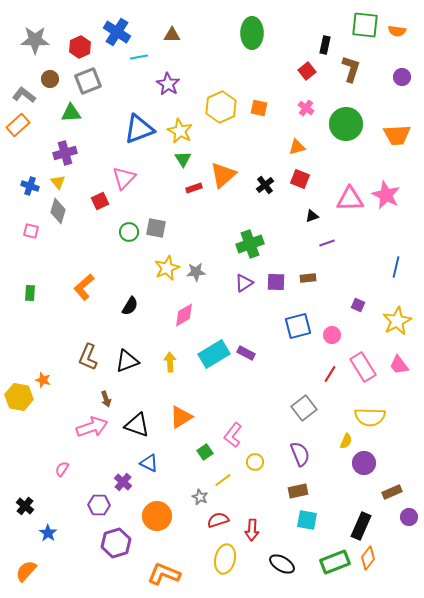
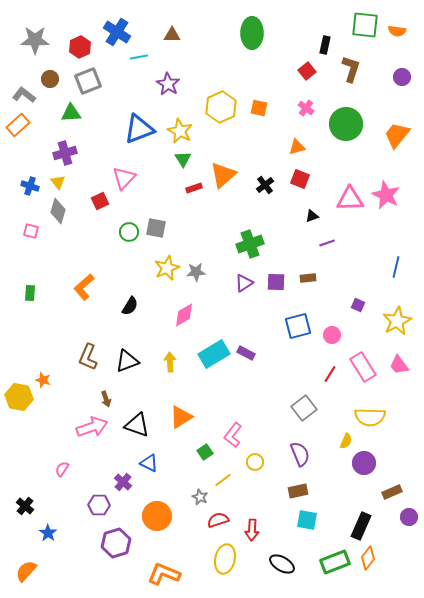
orange trapezoid at (397, 135): rotated 132 degrees clockwise
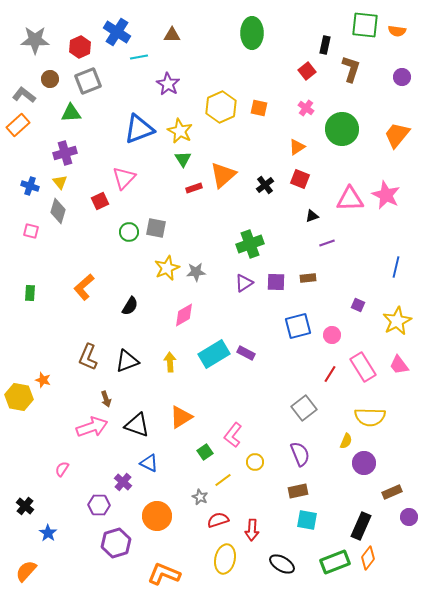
green circle at (346, 124): moved 4 px left, 5 px down
orange triangle at (297, 147): rotated 18 degrees counterclockwise
yellow triangle at (58, 182): moved 2 px right
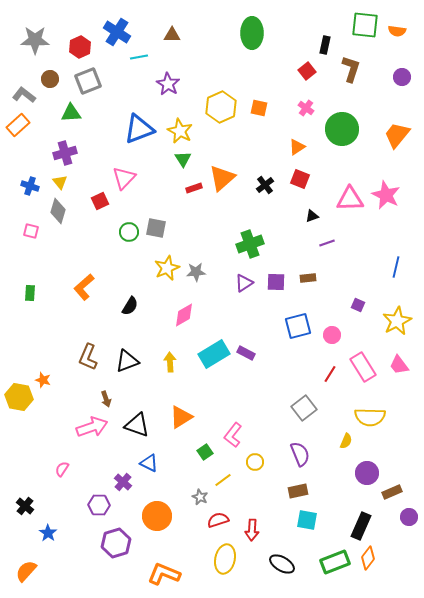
orange triangle at (223, 175): moved 1 px left, 3 px down
purple circle at (364, 463): moved 3 px right, 10 px down
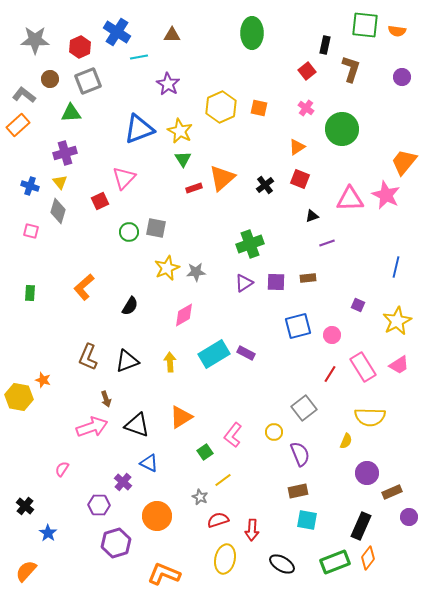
orange trapezoid at (397, 135): moved 7 px right, 27 px down
pink trapezoid at (399, 365): rotated 85 degrees counterclockwise
yellow circle at (255, 462): moved 19 px right, 30 px up
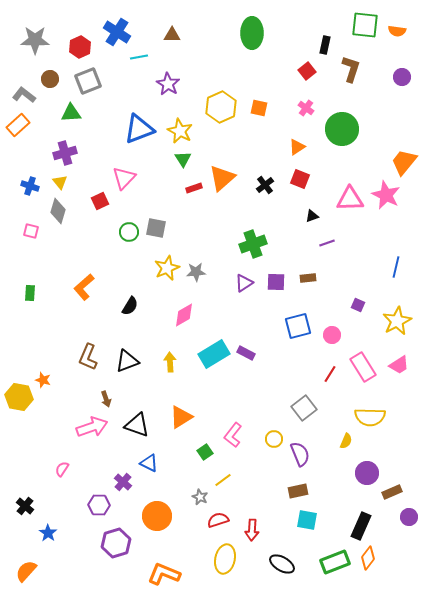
green cross at (250, 244): moved 3 px right
yellow circle at (274, 432): moved 7 px down
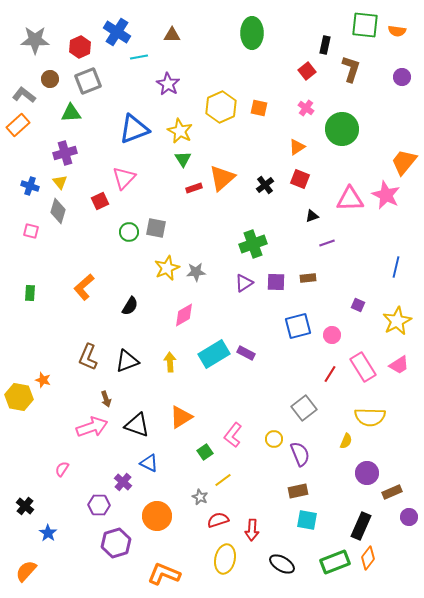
blue triangle at (139, 129): moved 5 px left
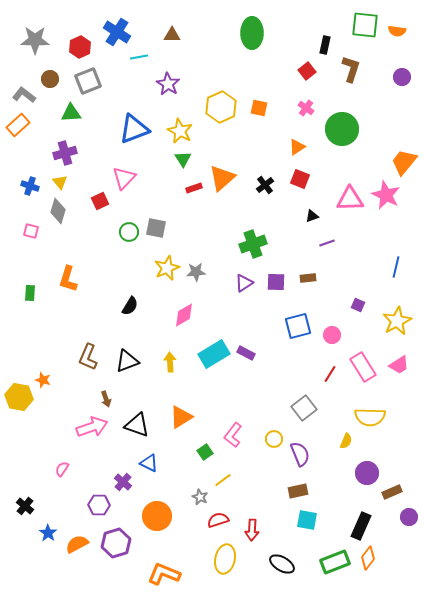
orange L-shape at (84, 287): moved 16 px left, 8 px up; rotated 32 degrees counterclockwise
orange semicircle at (26, 571): moved 51 px right, 27 px up; rotated 20 degrees clockwise
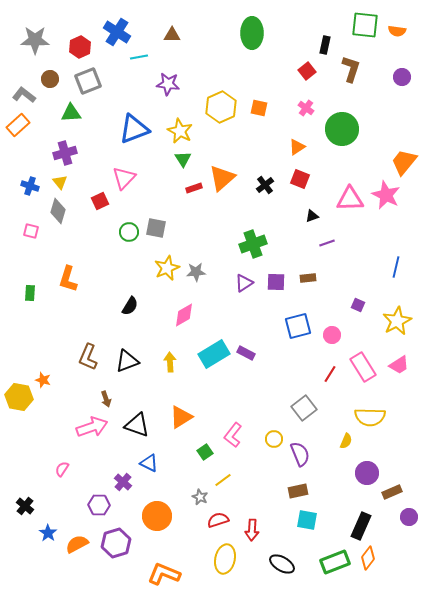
purple star at (168, 84): rotated 25 degrees counterclockwise
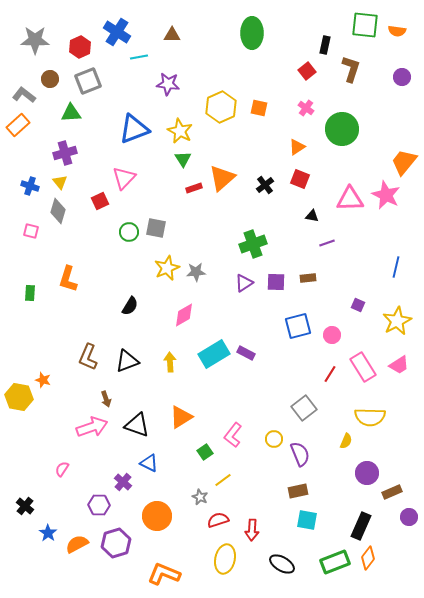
black triangle at (312, 216): rotated 32 degrees clockwise
